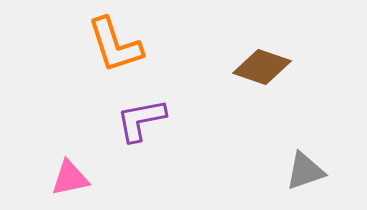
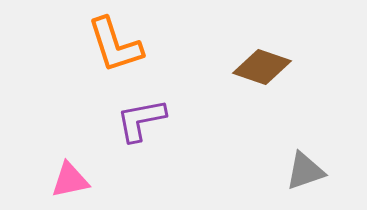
pink triangle: moved 2 px down
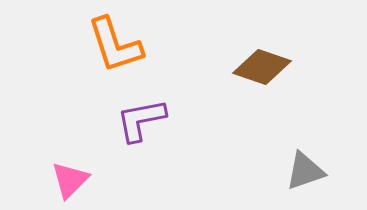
pink triangle: rotated 33 degrees counterclockwise
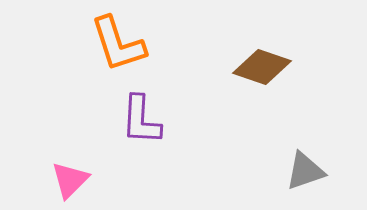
orange L-shape: moved 3 px right, 1 px up
purple L-shape: rotated 76 degrees counterclockwise
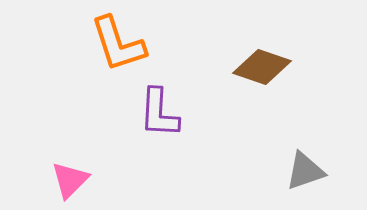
purple L-shape: moved 18 px right, 7 px up
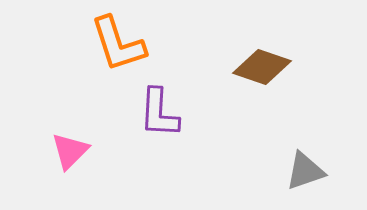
pink triangle: moved 29 px up
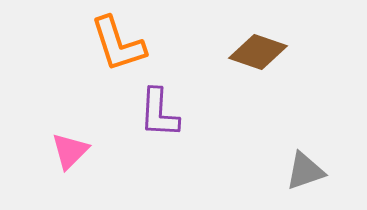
brown diamond: moved 4 px left, 15 px up
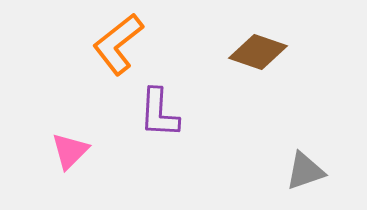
orange L-shape: rotated 70 degrees clockwise
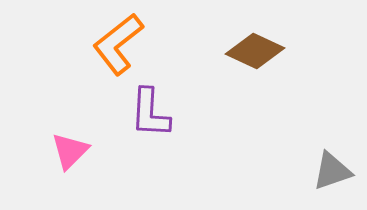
brown diamond: moved 3 px left, 1 px up; rotated 6 degrees clockwise
purple L-shape: moved 9 px left
gray triangle: moved 27 px right
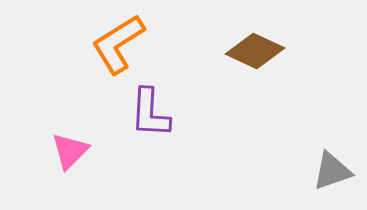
orange L-shape: rotated 6 degrees clockwise
